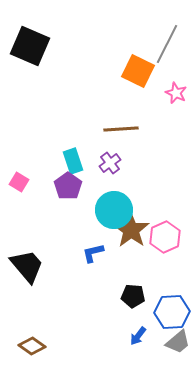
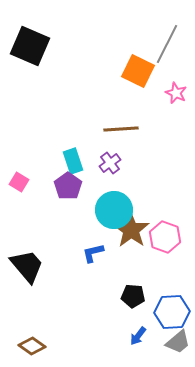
pink hexagon: rotated 16 degrees counterclockwise
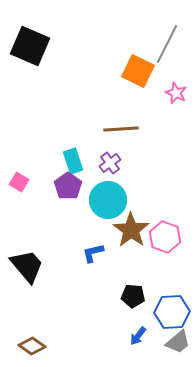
cyan circle: moved 6 px left, 10 px up
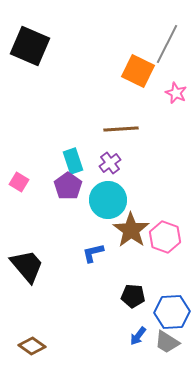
gray trapezoid: moved 11 px left; rotated 72 degrees clockwise
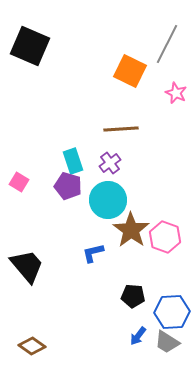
orange square: moved 8 px left
purple pentagon: rotated 20 degrees counterclockwise
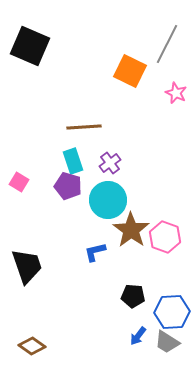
brown line: moved 37 px left, 2 px up
blue L-shape: moved 2 px right, 1 px up
black trapezoid: rotated 21 degrees clockwise
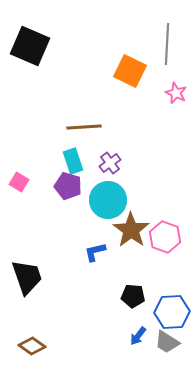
gray line: rotated 24 degrees counterclockwise
black trapezoid: moved 11 px down
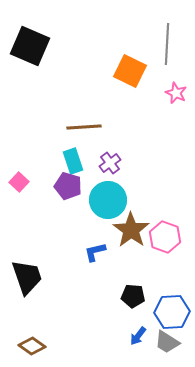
pink square: rotated 12 degrees clockwise
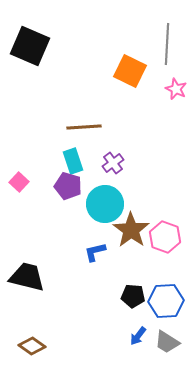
pink star: moved 4 px up
purple cross: moved 3 px right
cyan circle: moved 3 px left, 4 px down
black trapezoid: rotated 57 degrees counterclockwise
blue hexagon: moved 6 px left, 11 px up
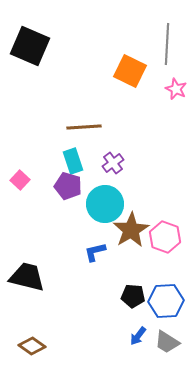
pink square: moved 1 px right, 2 px up
brown star: rotated 6 degrees clockwise
